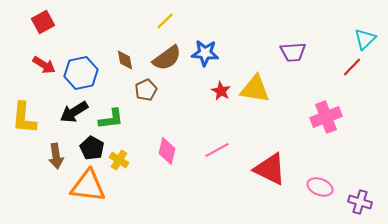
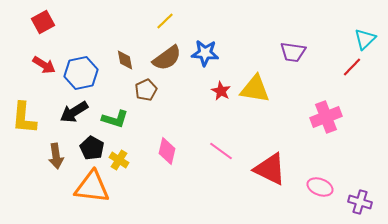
purple trapezoid: rotated 12 degrees clockwise
green L-shape: moved 4 px right; rotated 24 degrees clockwise
pink line: moved 4 px right, 1 px down; rotated 65 degrees clockwise
orange triangle: moved 4 px right, 1 px down
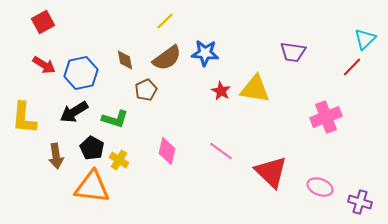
red triangle: moved 1 px right, 3 px down; rotated 18 degrees clockwise
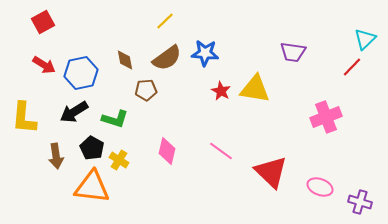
brown pentagon: rotated 20 degrees clockwise
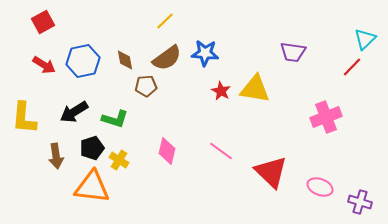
blue hexagon: moved 2 px right, 12 px up
brown pentagon: moved 4 px up
black pentagon: rotated 25 degrees clockwise
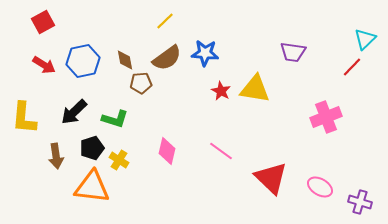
brown pentagon: moved 5 px left, 3 px up
black arrow: rotated 12 degrees counterclockwise
red triangle: moved 6 px down
pink ellipse: rotated 10 degrees clockwise
